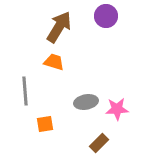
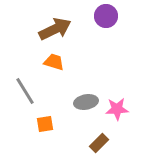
brown arrow: moved 4 px left, 2 px down; rotated 32 degrees clockwise
gray line: rotated 28 degrees counterclockwise
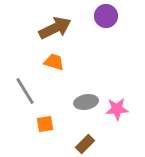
brown arrow: moved 1 px up
brown rectangle: moved 14 px left, 1 px down
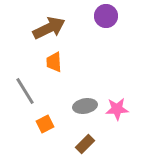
brown arrow: moved 6 px left
orange trapezoid: rotated 110 degrees counterclockwise
gray ellipse: moved 1 px left, 4 px down
orange square: rotated 18 degrees counterclockwise
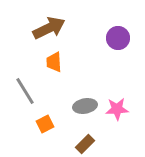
purple circle: moved 12 px right, 22 px down
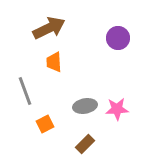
gray line: rotated 12 degrees clockwise
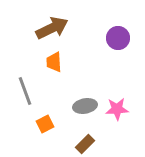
brown arrow: moved 3 px right
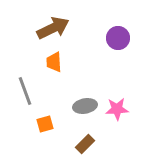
brown arrow: moved 1 px right
orange square: rotated 12 degrees clockwise
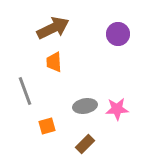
purple circle: moved 4 px up
orange square: moved 2 px right, 2 px down
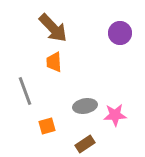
brown arrow: rotated 72 degrees clockwise
purple circle: moved 2 px right, 1 px up
pink star: moved 2 px left, 6 px down
brown rectangle: rotated 12 degrees clockwise
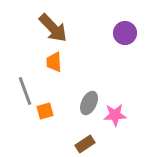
purple circle: moved 5 px right
gray ellipse: moved 4 px right, 3 px up; rotated 55 degrees counterclockwise
orange square: moved 2 px left, 15 px up
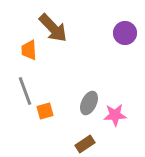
orange trapezoid: moved 25 px left, 12 px up
